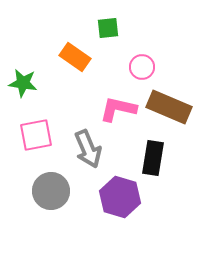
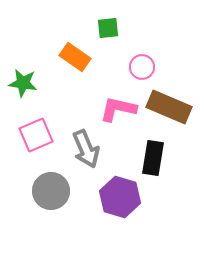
pink square: rotated 12 degrees counterclockwise
gray arrow: moved 2 px left
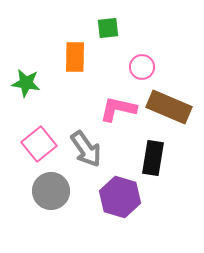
orange rectangle: rotated 56 degrees clockwise
green star: moved 3 px right
pink square: moved 3 px right, 9 px down; rotated 16 degrees counterclockwise
gray arrow: rotated 12 degrees counterclockwise
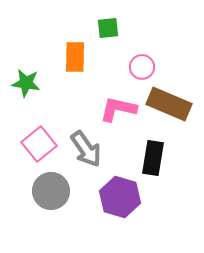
brown rectangle: moved 3 px up
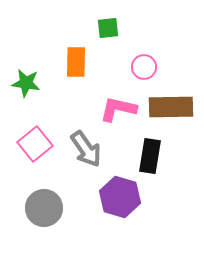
orange rectangle: moved 1 px right, 5 px down
pink circle: moved 2 px right
brown rectangle: moved 2 px right, 3 px down; rotated 24 degrees counterclockwise
pink square: moved 4 px left
black rectangle: moved 3 px left, 2 px up
gray circle: moved 7 px left, 17 px down
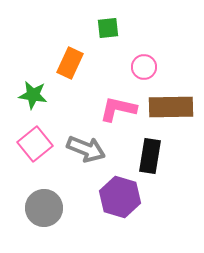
orange rectangle: moved 6 px left, 1 px down; rotated 24 degrees clockwise
green star: moved 7 px right, 12 px down
gray arrow: rotated 33 degrees counterclockwise
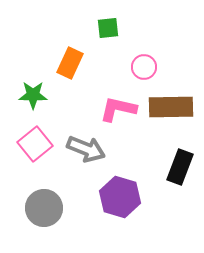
green star: rotated 8 degrees counterclockwise
black rectangle: moved 30 px right, 11 px down; rotated 12 degrees clockwise
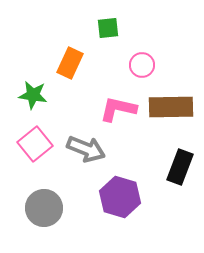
pink circle: moved 2 px left, 2 px up
green star: rotated 8 degrees clockwise
